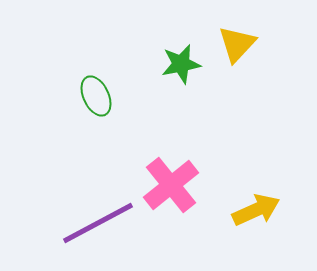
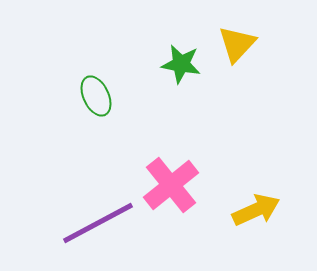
green star: rotated 21 degrees clockwise
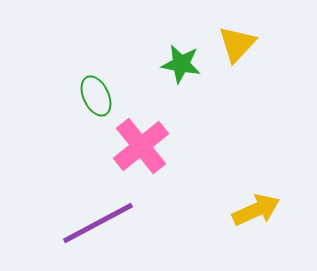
pink cross: moved 30 px left, 39 px up
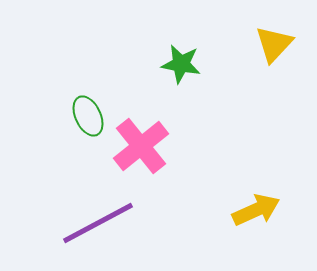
yellow triangle: moved 37 px right
green ellipse: moved 8 px left, 20 px down
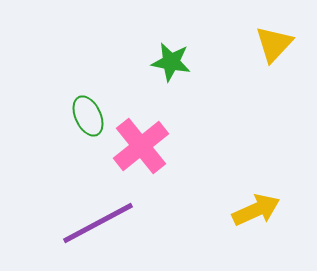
green star: moved 10 px left, 2 px up
